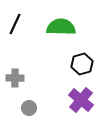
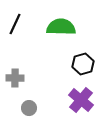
black hexagon: moved 1 px right
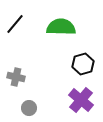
black line: rotated 15 degrees clockwise
gray cross: moved 1 px right, 1 px up; rotated 12 degrees clockwise
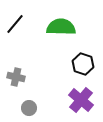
black hexagon: rotated 25 degrees counterclockwise
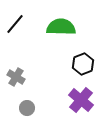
black hexagon: rotated 20 degrees clockwise
gray cross: rotated 18 degrees clockwise
gray circle: moved 2 px left
